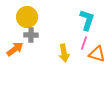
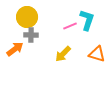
pink line: moved 14 px left, 17 px up; rotated 48 degrees clockwise
yellow arrow: moved 1 px left, 1 px down; rotated 54 degrees clockwise
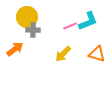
cyan L-shape: moved 1 px right, 1 px down; rotated 50 degrees clockwise
gray cross: moved 2 px right, 5 px up
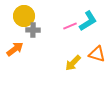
yellow circle: moved 3 px left, 1 px up
cyan L-shape: rotated 10 degrees counterclockwise
yellow arrow: moved 10 px right, 9 px down
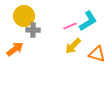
yellow arrow: moved 17 px up
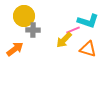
cyan L-shape: rotated 50 degrees clockwise
pink line: moved 3 px right, 4 px down
yellow arrow: moved 9 px left, 6 px up
orange triangle: moved 9 px left, 5 px up
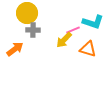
yellow circle: moved 3 px right, 3 px up
cyan L-shape: moved 5 px right, 1 px down
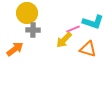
pink line: moved 1 px up
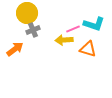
cyan L-shape: moved 1 px right, 2 px down
gray cross: rotated 24 degrees counterclockwise
yellow arrow: rotated 42 degrees clockwise
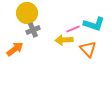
orange triangle: rotated 30 degrees clockwise
